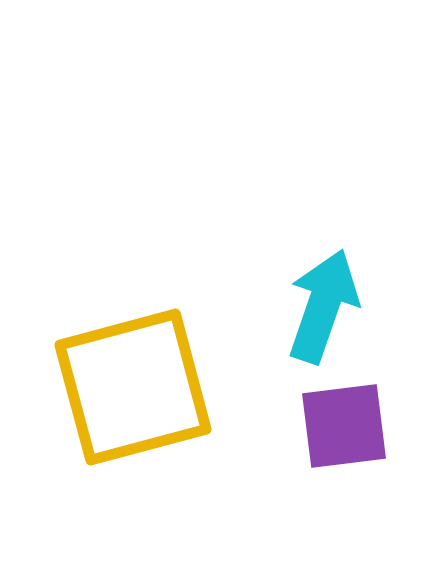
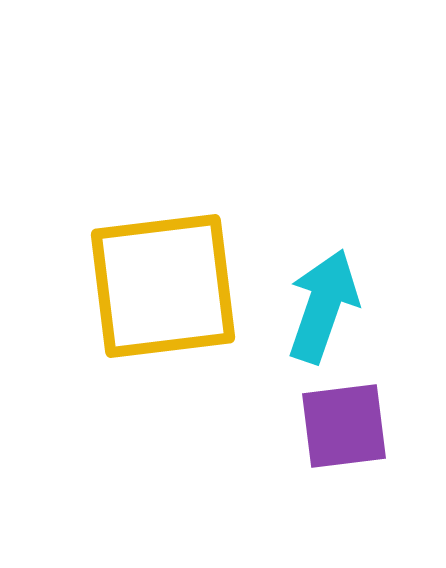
yellow square: moved 30 px right, 101 px up; rotated 8 degrees clockwise
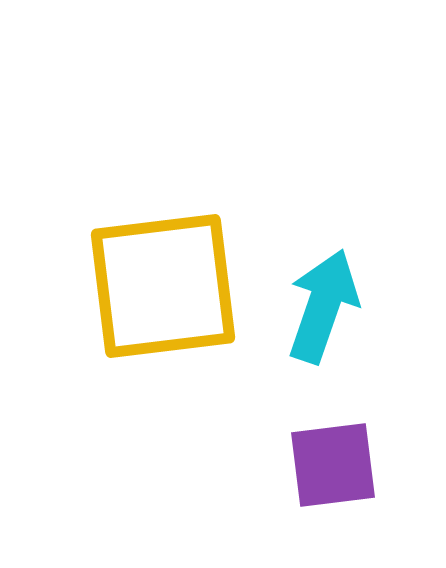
purple square: moved 11 px left, 39 px down
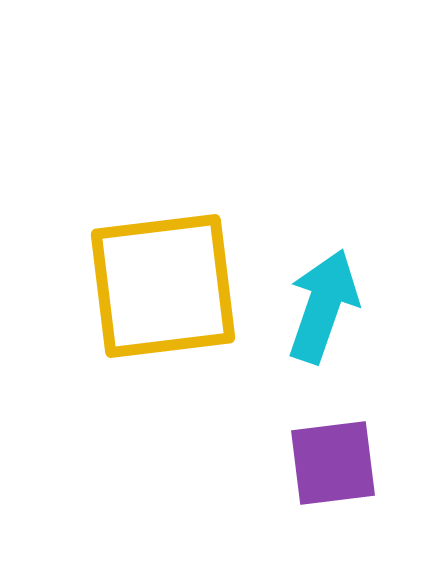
purple square: moved 2 px up
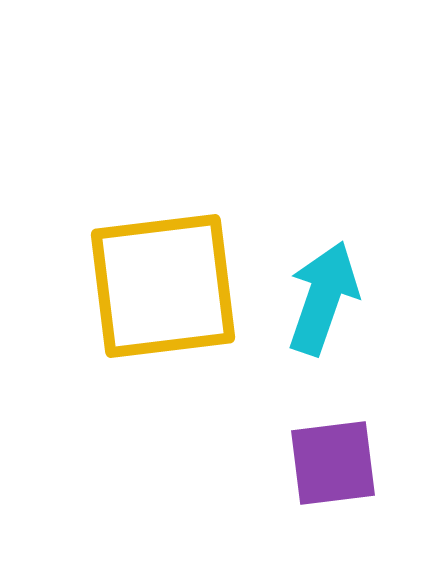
cyan arrow: moved 8 px up
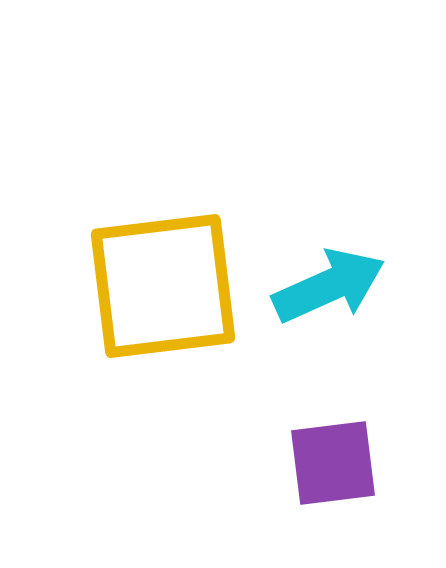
cyan arrow: moved 6 px right, 12 px up; rotated 47 degrees clockwise
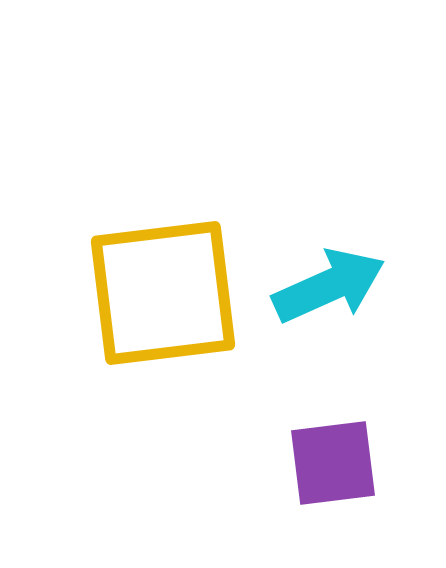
yellow square: moved 7 px down
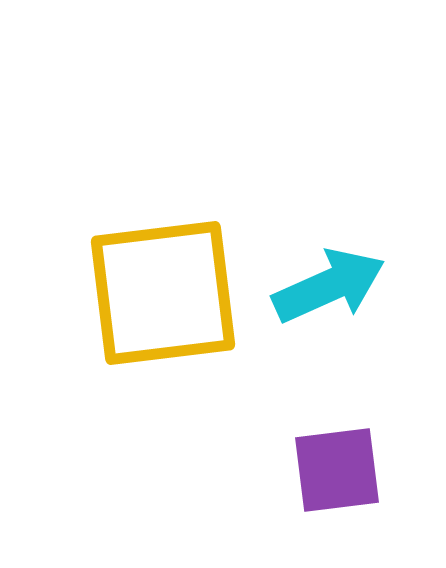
purple square: moved 4 px right, 7 px down
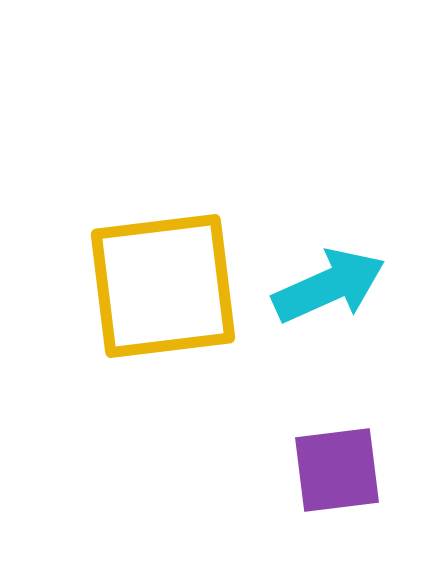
yellow square: moved 7 px up
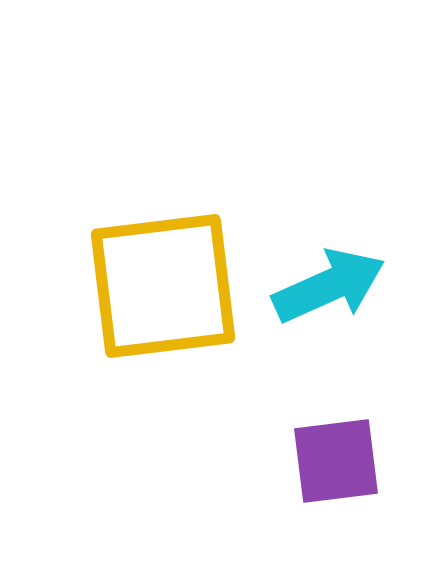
purple square: moved 1 px left, 9 px up
